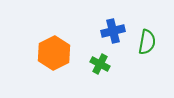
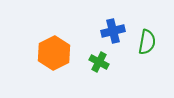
green cross: moved 1 px left, 2 px up
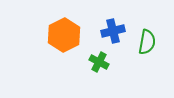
orange hexagon: moved 10 px right, 18 px up
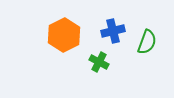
green semicircle: rotated 10 degrees clockwise
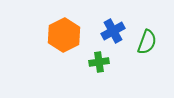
blue cross: rotated 15 degrees counterclockwise
green cross: rotated 36 degrees counterclockwise
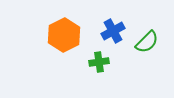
green semicircle: rotated 25 degrees clockwise
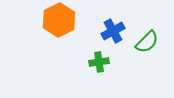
orange hexagon: moved 5 px left, 15 px up
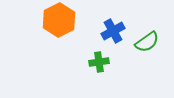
green semicircle: rotated 10 degrees clockwise
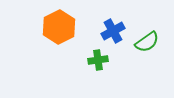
orange hexagon: moved 7 px down
green cross: moved 1 px left, 2 px up
